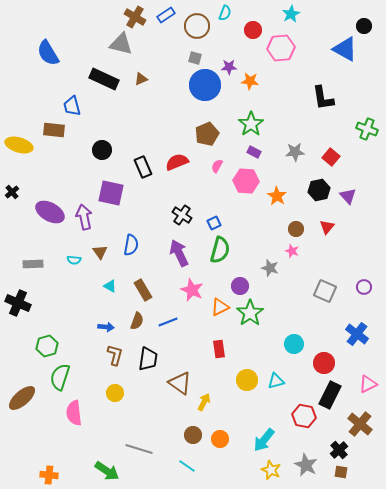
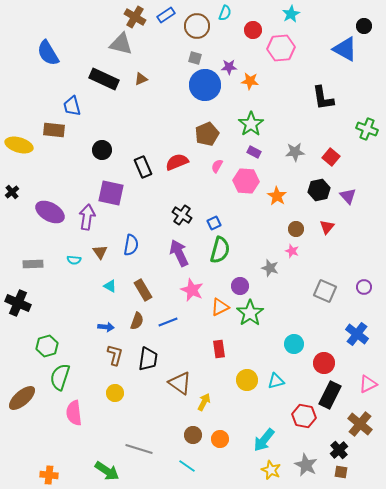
purple arrow at (84, 217): moved 3 px right; rotated 20 degrees clockwise
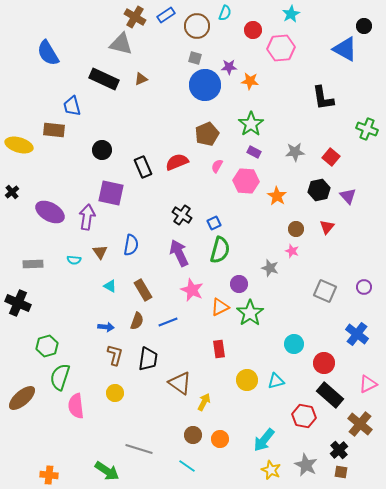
purple circle at (240, 286): moved 1 px left, 2 px up
black rectangle at (330, 395): rotated 76 degrees counterclockwise
pink semicircle at (74, 413): moved 2 px right, 7 px up
